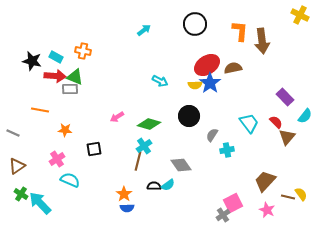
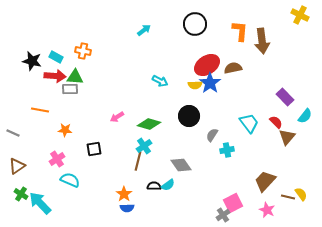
green triangle at (75, 77): rotated 18 degrees counterclockwise
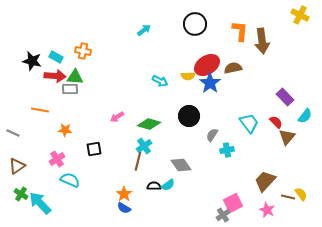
yellow semicircle at (195, 85): moved 7 px left, 9 px up
blue semicircle at (127, 208): moved 3 px left; rotated 32 degrees clockwise
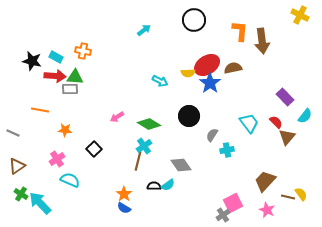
black circle at (195, 24): moved 1 px left, 4 px up
yellow semicircle at (188, 76): moved 3 px up
green diamond at (149, 124): rotated 15 degrees clockwise
black square at (94, 149): rotated 35 degrees counterclockwise
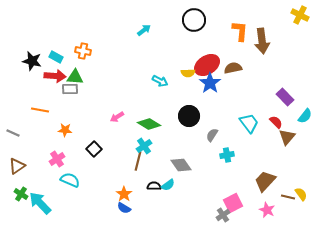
cyan cross at (227, 150): moved 5 px down
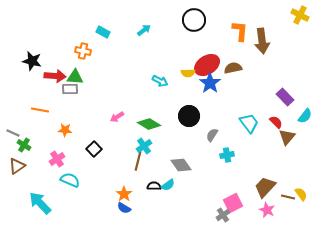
cyan rectangle at (56, 57): moved 47 px right, 25 px up
brown trapezoid at (265, 181): moved 6 px down
green cross at (21, 194): moved 3 px right, 49 px up
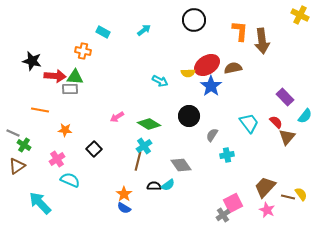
blue star at (210, 83): moved 1 px right, 3 px down
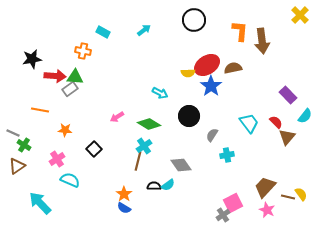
yellow cross at (300, 15): rotated 18 degrees clockwise
black star at (32, 61): moved 2 px up; rotated 24 degrees counterclockwise
cyan arrow at (160, 81): moved 12 px down
gray rectangle at (70, 89): rotated 35 degrees counterclockwise
purple rectangle at (285, 97): moved 3 px right, 2 px up
